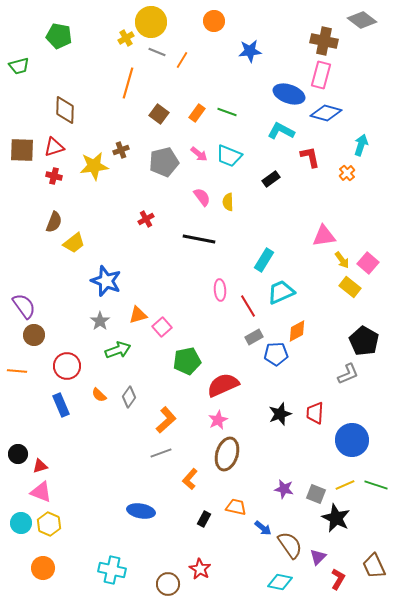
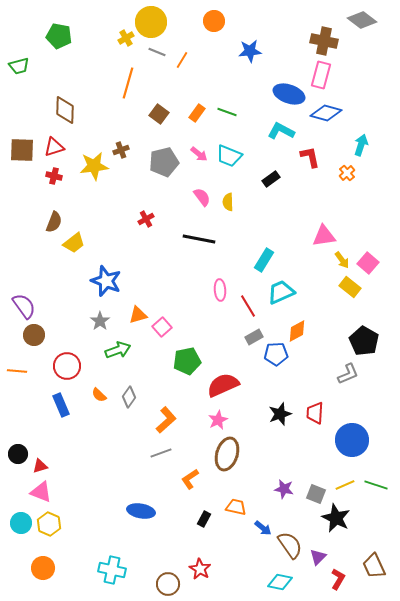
orange L-shape at (190, 479): rotated 15 degrees clockwise
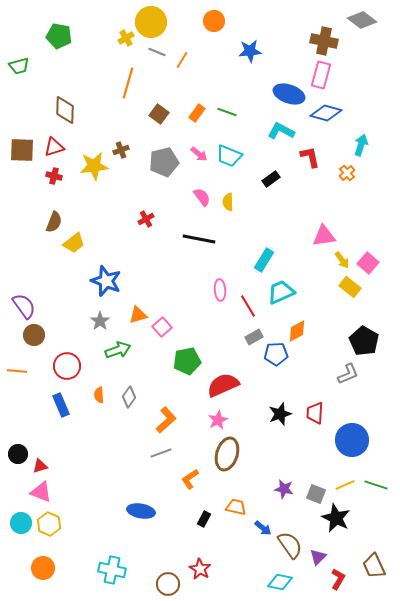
orange semicircle at (99, 395): rotated 42 degrees clockwise
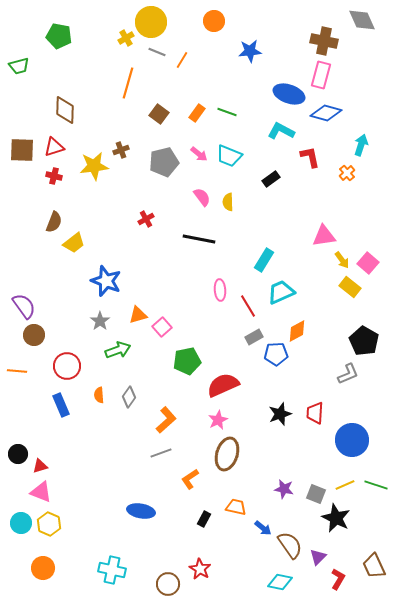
gray diamond at (362, 20): rotated 28 degrees clockwise
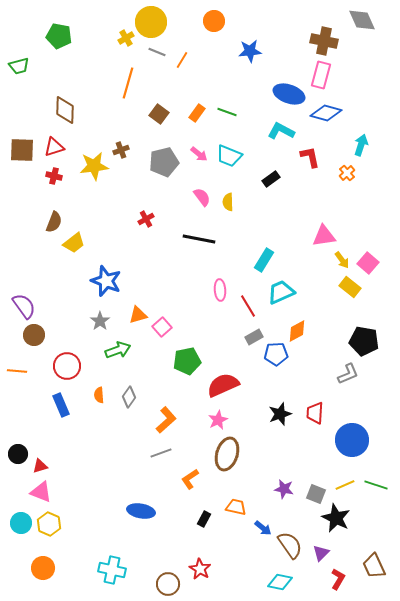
black pentagon at (364, 341): rotated 20 degrees counterclockwise
purple triangle at (318, 557): moved 3 px right, 4 px up
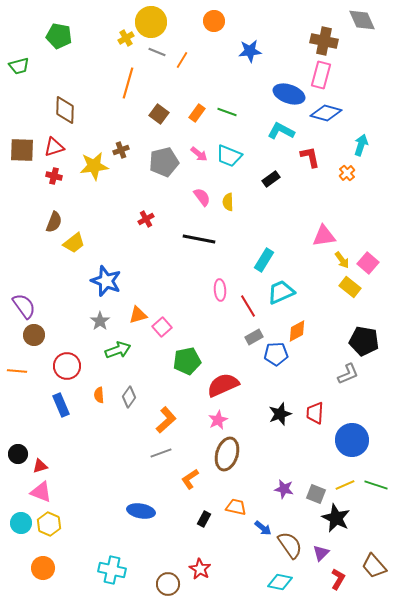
brown trapezoid at (374, 566): rotated 16 degrees counterclockwise
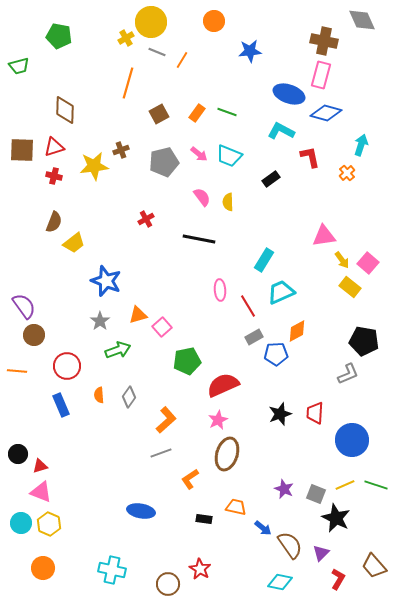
brown square at (159, 114): rotated 24 degrees clockwise
purple star at (284, 489): rotated 12 degrees clockwise
black rectangle at (204, 519): rotated 70 degrees clockwise
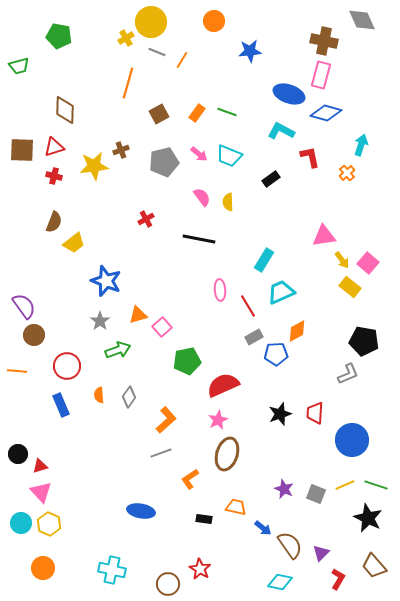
pink triangle at (41, 492): rotated 25 degrees clockwise
black star at (336, 518): moved 32 px right
